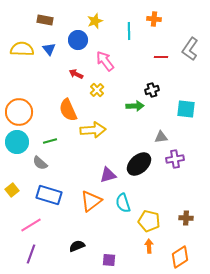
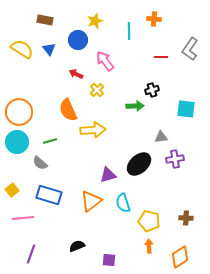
yellow semicircle: rotated 30 degrees clockwise
pink line: moved 8 px left, 7 px up; rotated 25 degrees clockwise
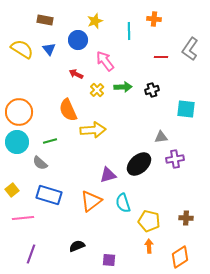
green arrow: moved 12 px left, 19 px up
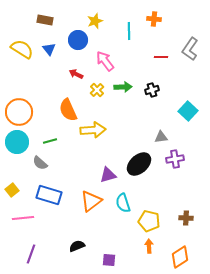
cyan square: moved 2 px right, 2 px down; rotated 36 degrees clockwise
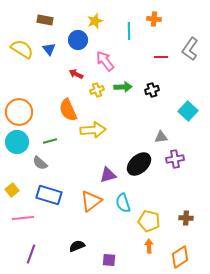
yellow cross: rotated 24 degrees clockwise
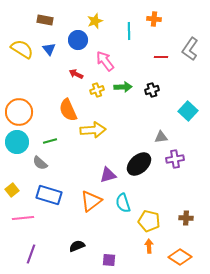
orange diamond: rotated 65 degrees clockwise
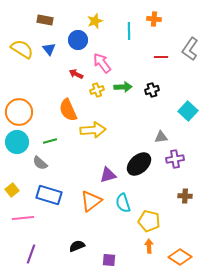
pink arrow: moved 3 px left, 2 px down
brown cross: moved 1 px left, 22 px up
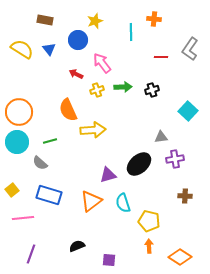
cyan line: moved 2 px right, 1 px down
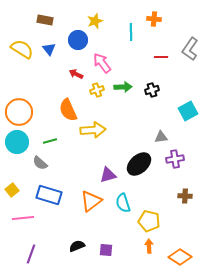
cyan square: rotated 18 degrees clockwise
purple square: moved 3 px left, 10 px up
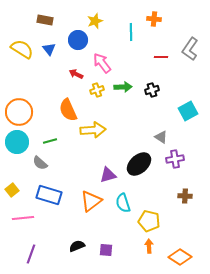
gray triangle: rotated 40 degrees clockwise
